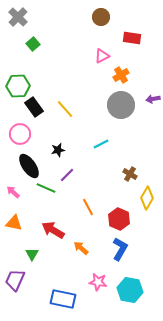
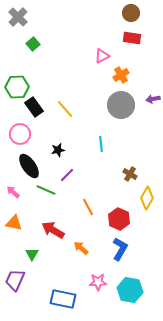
brown circle: moved 30 px right, 4 px up
green hexagon: moved 1 px left, 1 px down
cyan line: rotated 70 degrees counterclockwise
green line: moved 2 px down
pink star: rotated 12 degrees counterclockwise
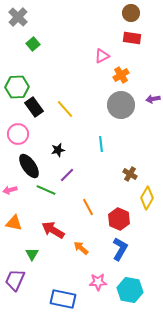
pink circle: moved 2 px left
pink arrow: moved 3 px left, 2 px up; rotated 56 degrees counterclockwise
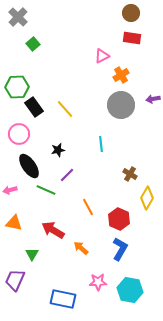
pink circle: moved 1 px right
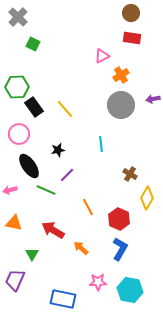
green square: rotated 24 degrees counterclockwise
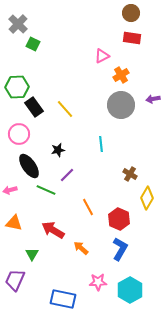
gray cross: moved 7 px down
cyan hexagon: rotated 20 degrees clockwise
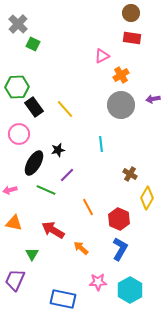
black ellipse: moved 5 px right, 3 px up; rotated 65 degrees clockwise
